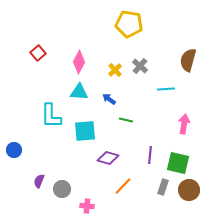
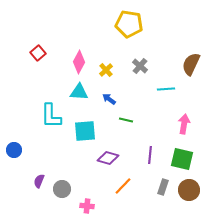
brown semicircle: moved 3 px right, 4 px down; rotated 10 degrees clockwise
yellow cross: moved 9 px left
green square: moved 4 px right, 4 px up
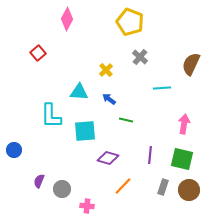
yellow pentagon: moved 1 px right, 2 px up; rotated 12 degrees clockwise
pink diamond: moved 12 px left, 43 px up
gray cross: moved 9 px up
cyan line: moved 4 px left, 1 px up
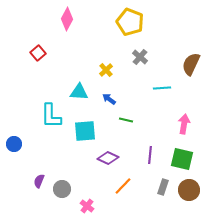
blue circle: moved 6 px up
purple diamond: rotated 10 degrees clockwise
pink cross: rotated 32 degrees clockwise
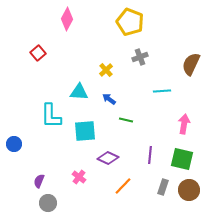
gray cross: rotated 28 degrees clockwise
cyan line: moved 3 px down
gray circle: moved 14 px left, 14 px down
pink cross: moved 8 px left, 29 px up
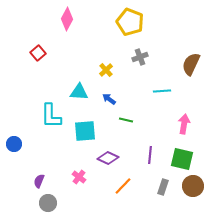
brown circle: moved 4 px right, 4 px up
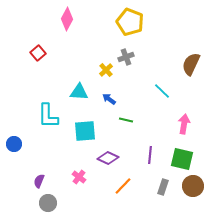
gray cross: moved 14 px left
cyan line: rotated 48 degrees clockwise
cyan L-shape: moved 3 px left
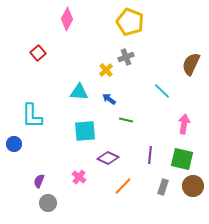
cyan L-shape: moved 16 px left
